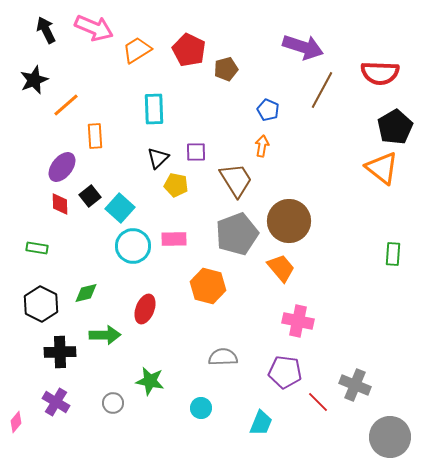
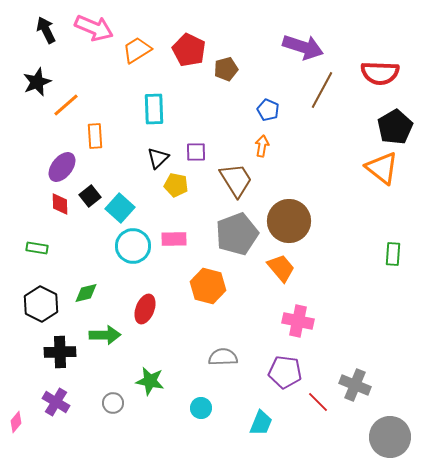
black star at (34, 80): moved 3 px right, 2 px down
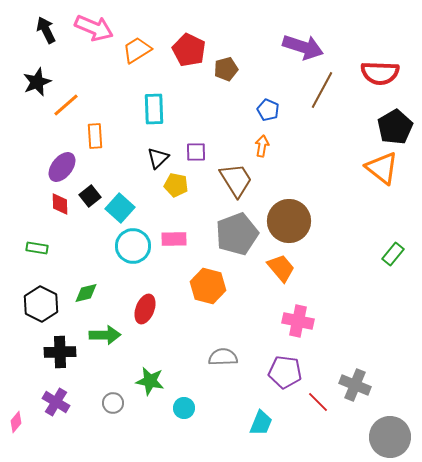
green rectangle at (393, 254): rotated 35 degrees clockwise
cyan circle at (201, 408): moved 17 px left
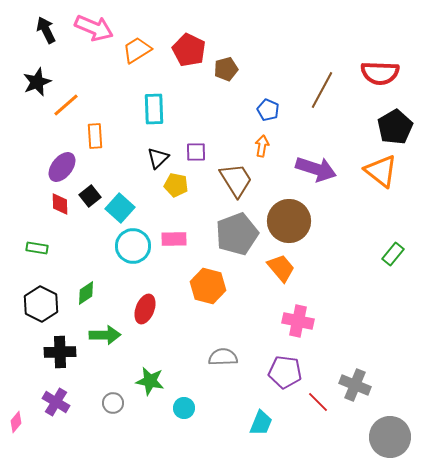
purple arrow at (303, 47): moved 13 px right, 122 px down
orange triangle at (382, 168): moved 1 px left, 3 px down
green diamond at (86, 293): rotated 20 degrees counterclockwise
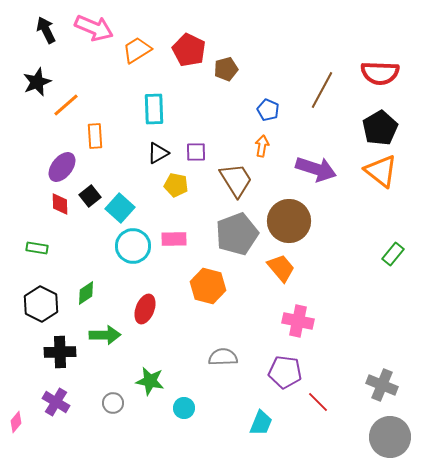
black pentagon at (395, 127): moved 15 px left, 1 px down
black triangle at (158, 158): moved 5 px up; rotated 15 degrees clockwise
gray cross at (355, 385): moved 27 px right
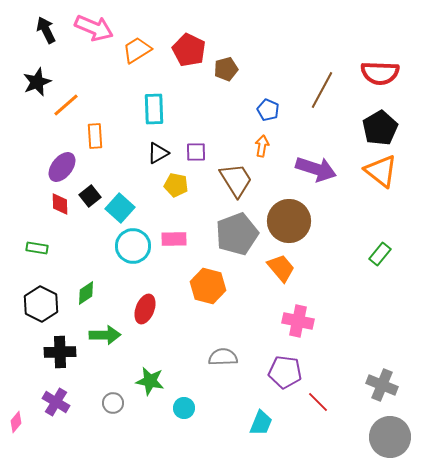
green rectangle at (393, 254): moved 13 px left
